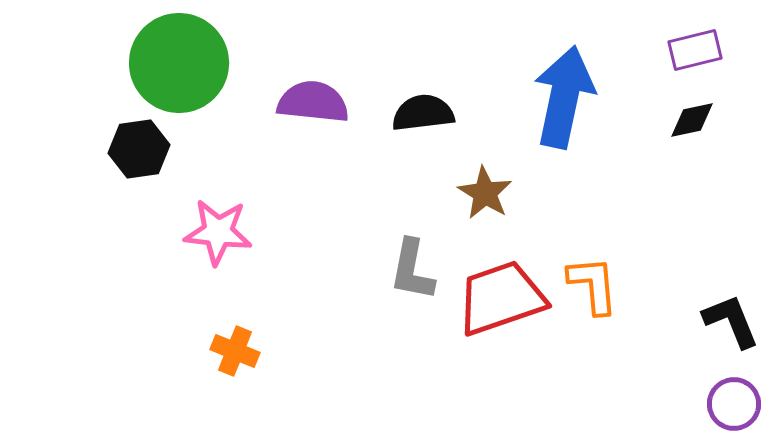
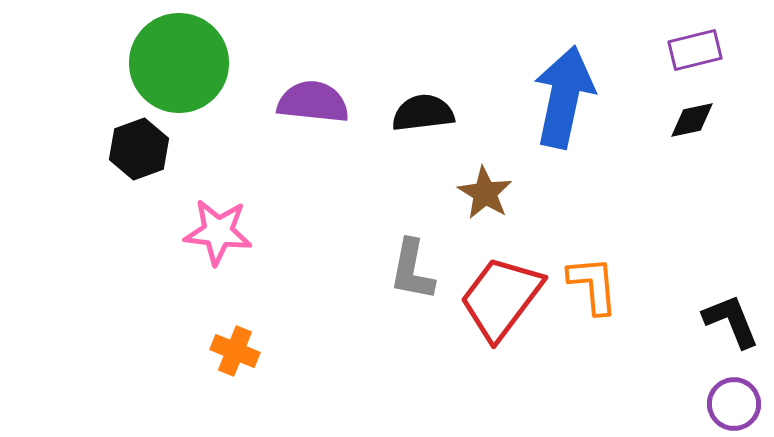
black hexagon: rotated 12 degrees counterclockwise
red trapezoid: rotated 34 degrees counterclockwise
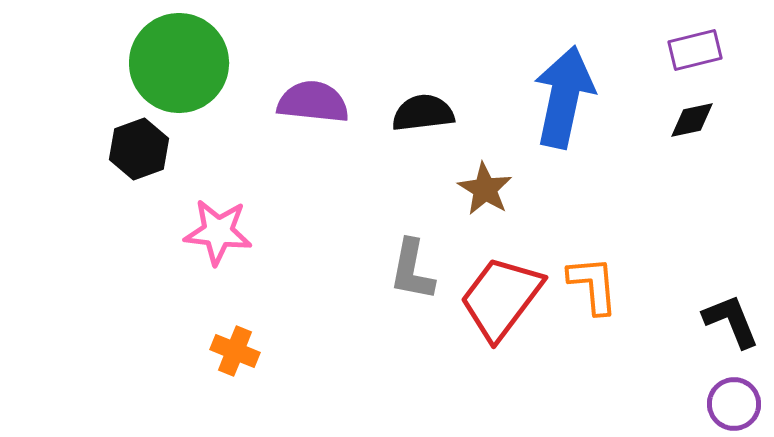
brown star: moved 4 px up
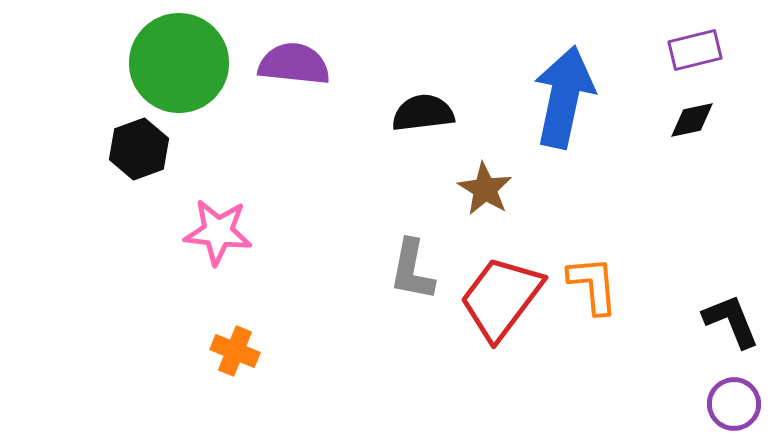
purple semicircle: moved 19 px left, 38 px up
